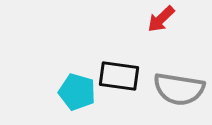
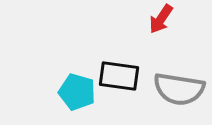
red arrow: rotated 12 degrees counterclockwise
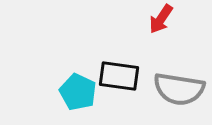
cyan pentagon: moved 1 px right; rotated 9 degrees clockwise
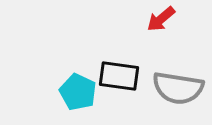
red arrow: rotated 16 degrees clockwise
gray semicircle: moved 1 px left, 1 px up
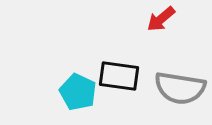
gray semicircle: moved 2 px right
